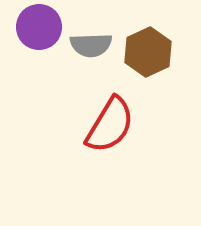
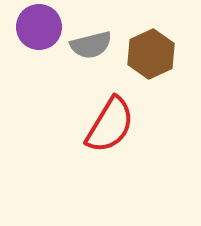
gray semicircle: rotated 12 degrees counterclockwise
brown hexagon: moved 3 px right, 2 px down
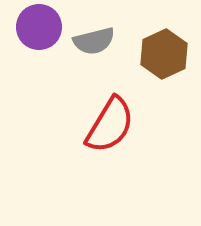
gray semicircle: moved 3 px right, 4 px up
brown hexagon: moved 13 px right
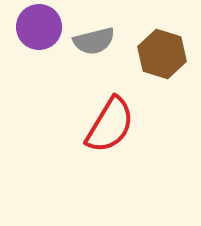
brown hexagon: moved 2 px left; rotated 18 degrees counterclockwise
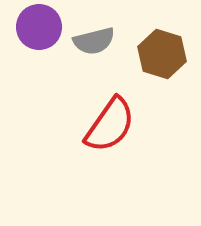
red semicircle: rotated 4 degrees clockwise
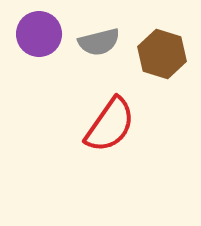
purple circle: moved 7 px down
gray semicircle: moved 5 px right, 1 px down
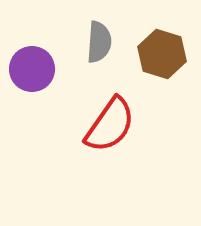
purple circle: moved 7 px left, 35 px down
gray semicircle: rotated 72 degrees counterclockwise
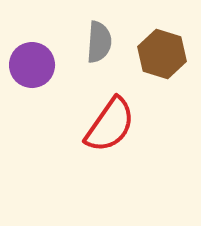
purple circle: moved 4 px up
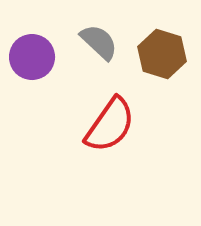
gray semicircle: rotated 51 degrees counterclockwise
purple circle: moved 8 px up
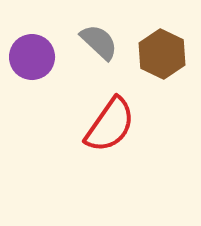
brown hexagon: rotated 9 degrees clockwise
